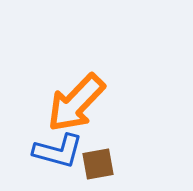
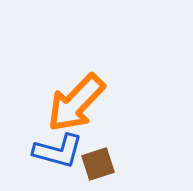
brown square: rotated 8 degrees counterclockwise
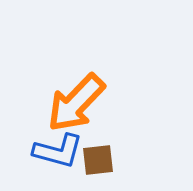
brown square: moved 4 px up; rotated 12 degrees clockwise
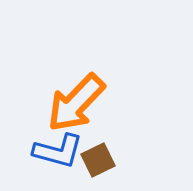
brown square: rotated 20 degrees counterclockwise
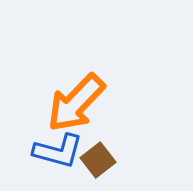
brown square: rotated 12 degrees counterclockwise
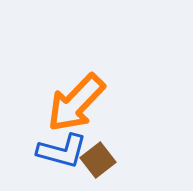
blue L-shape: moved 4 px right
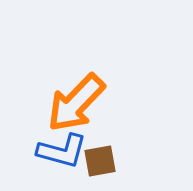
brown square: moved 2 px right, 1 px down; rotated 28 degrees clockwise
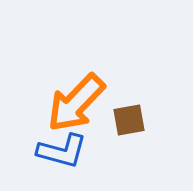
brown square: moved 29 px right, 41 px up
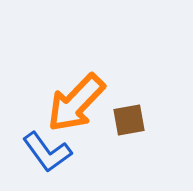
blue L-shape: moved 15 px left, 1 px down; rotated 39 degrees clockwise
